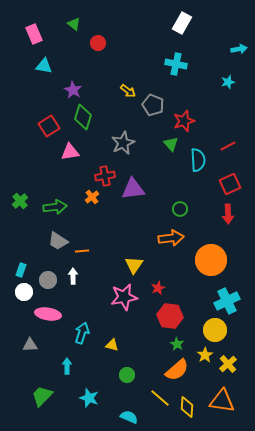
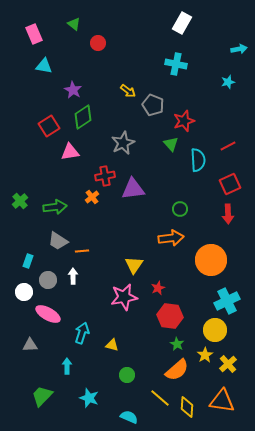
green diamond at (83, 117): rotated 40 degrees clockwise
cyan rectangle at (21, 270): moved 7 px right, 9 px up
pink ellipse at (48, 314): rotated 20 degrees clockwise
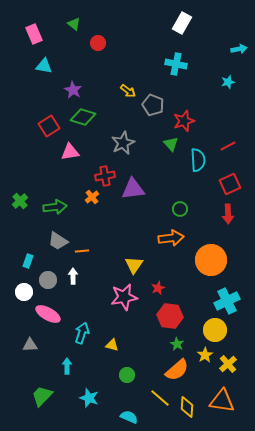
green diamond at (83, 117): rotated 50 degrees clockwise
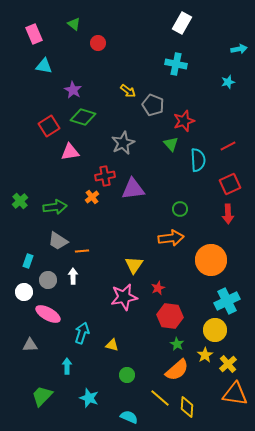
orange triangle at (222, 401): moved 13 px right, 7 px up
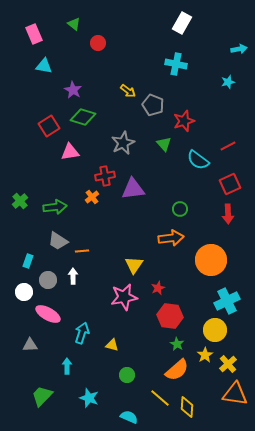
green triangle at (171, 144): moved 7 px left
cyan semicircle at (198, 160): rotated 130 degrees clockwise
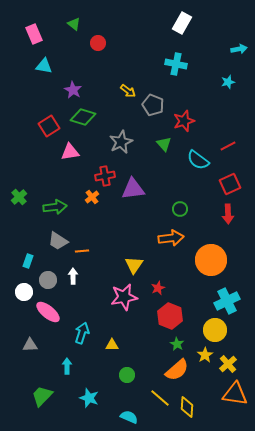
gray star at (123, 143): moved 2 px left, 1 px up
green cross at (20, 201): moved 1 px left, 4 px up
pink ellipse at (48, 314): moved 2 px up; rotated 10 degrees clockwise
red hexagon at (170, 316): rotated 15 degrees clockwise
yellow triangle at (112, 345): rotated 16 degrees counterclockwise
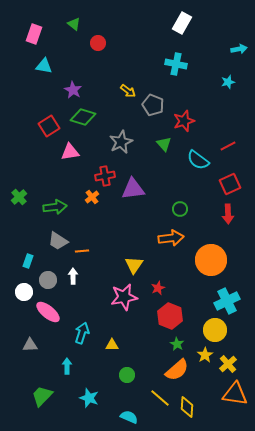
pink rectangle at (34, 34): rotated 42 degrees clockwise
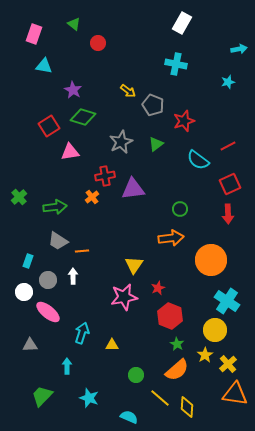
green triangle at (164, 144): moved 8 px left; rotated 35 degrees clockwise
cyan cross at (227, 301): rotated 30 degrees counterclockwise
green circle at (127, 375): moved 9 px right
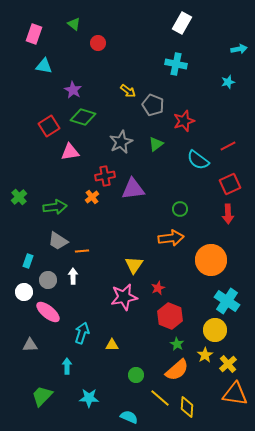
cyan star at (89, 398): rotated 18 degrees counterclockwise
